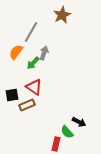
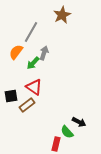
black square: moved 1 px left, 1 px down
brown rectangle: rotated 14 degrees counterclockwise
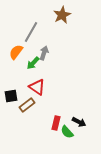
red triangle: moved 3 px right
red rectangle: moved 21 px up
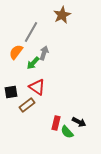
black square: moved 4 px up
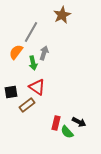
green arrow: rotated 56 degrees counterclockwise
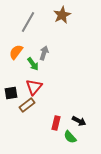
gray line: moved 3 px left, 10 px up
green arrow: moved 1 px down; rotated 24 degrees counterclockwise
red triangle: moved 3 px left; rotated 36 degrees clockwise
black square: moved 1 px down
black arrow: moved 1 px up
green semicircle: moved 3 px right, 5 px down
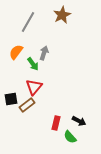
black square: moved 6 px down
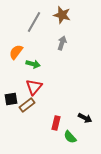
brown star: rotated 30 degrees counterclockwise
gray line: moved 6 px right
gray arrow: moved 18 px right, 10 px up
green arrow: rotated 40 degrees counterclockwise
black arrow: moved 6 px right, 3 px up
